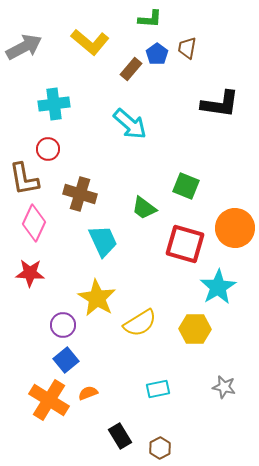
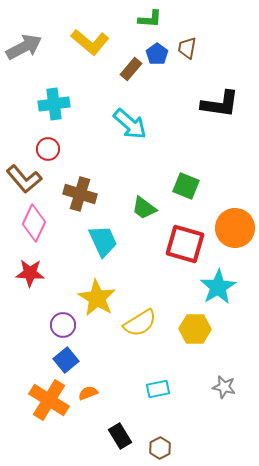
brown L-shape: rotated 30 degrees counterclockwise
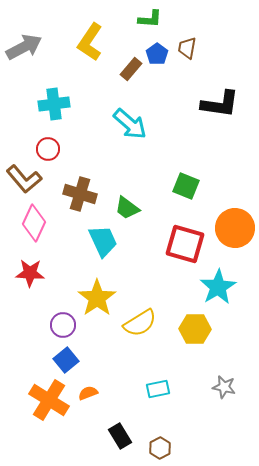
yellow L-shape: rotated 84 degrees clockwise
green trapezoid: moved 17 px left
yellow star: rotated 6 degrees clockwise
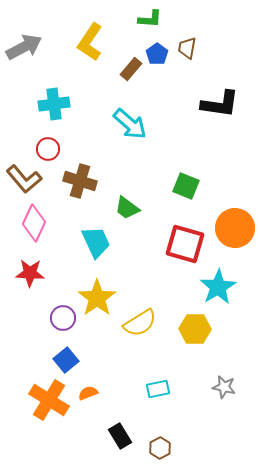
brown cross: moved 13 px up
cyan trapezoid: moved 7 px left, 1 px down
purple circle: moved 7 px up
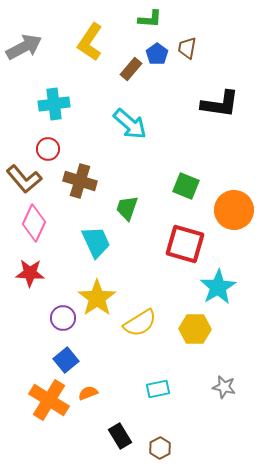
green trapezoid: rotated 72 degrees clockwise
orange circle: moved 1 px left, 18 px up
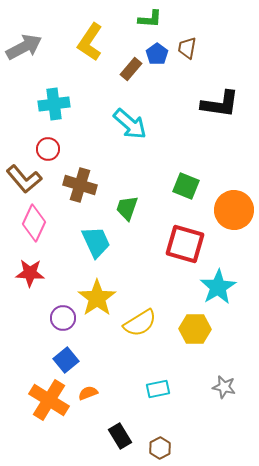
brown cross: moved 4 px down
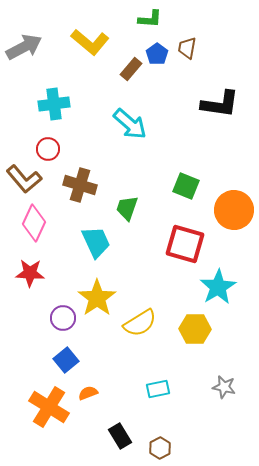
yellow L-shape: rotated 84 degrees counterclockwise
orange cross: moved 7 px down
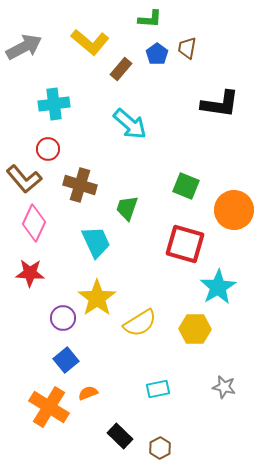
brown rectangle: moved 10 px left
black rectangle: rotated 15 degrees counterclockwise
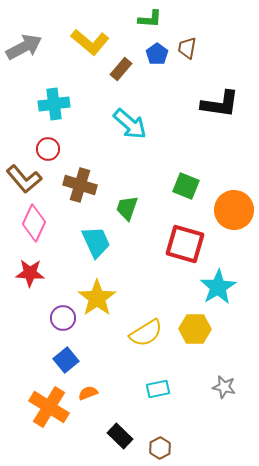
yellow semicircle: moved 6 px right, 10 px down
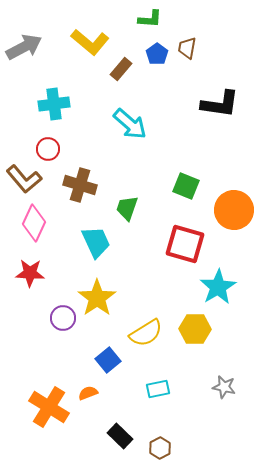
blue square: moved 42 px right
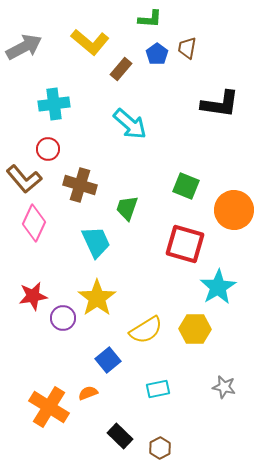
red star: moved 3 px right, 23 px down; rotated 12 degrees counterclockwise
yellow semicircle: moved 3 px up
